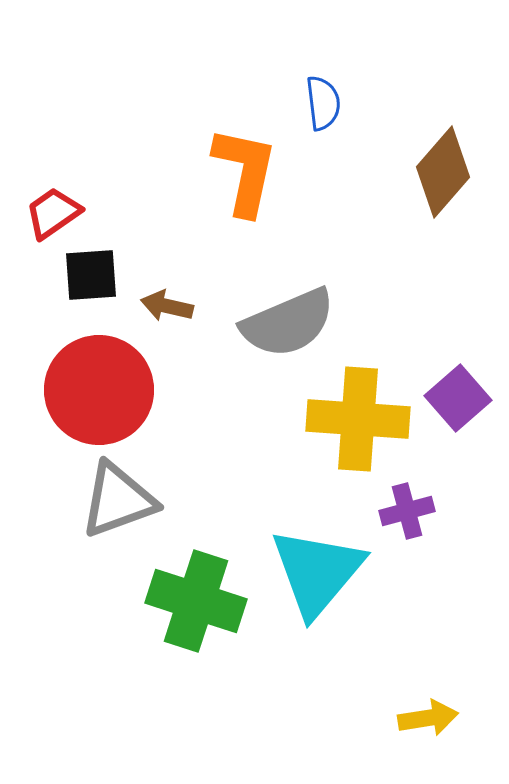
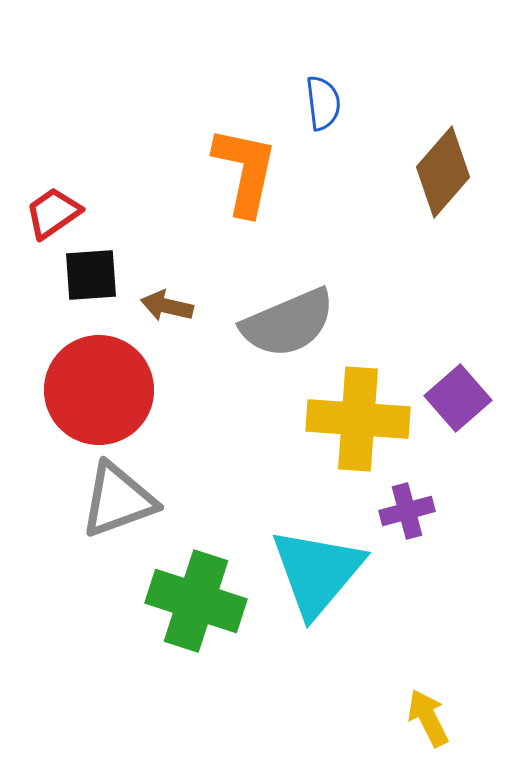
yellow arrow: rotated 108 degrees counterclockwise
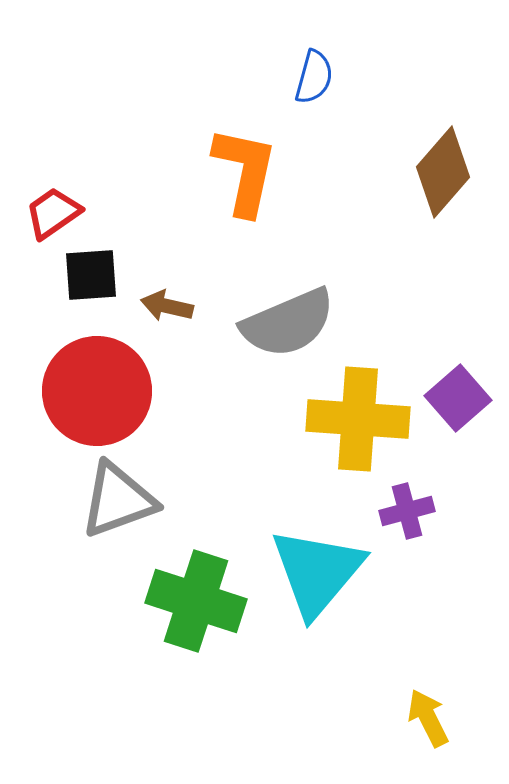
blue semicircle: moved 9 px left, 26 px up; rotated 22 degrees clockwise
red circle: moved 2 px left, 1 px down
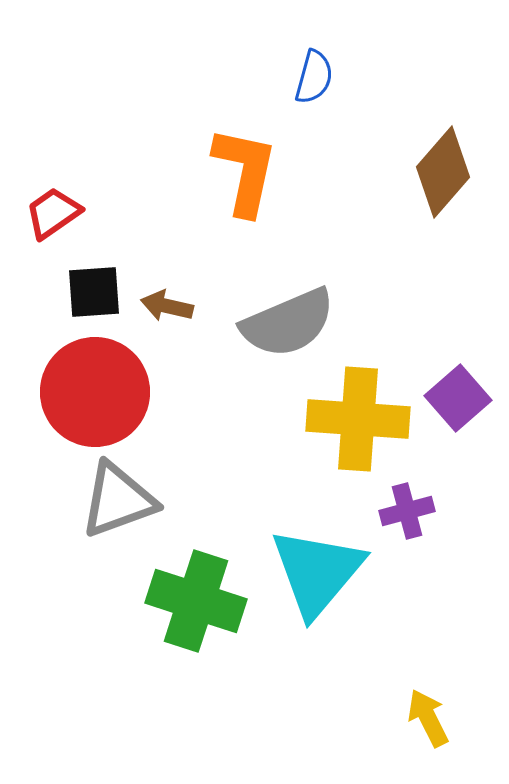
black square: moved 3 px right, 17 px down
red circle: moved 2 px left, 1 px down
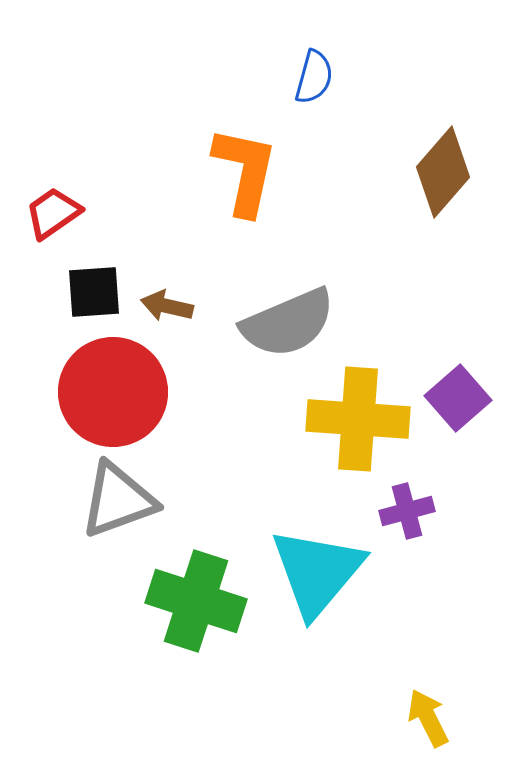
red circle: moved 18 px right
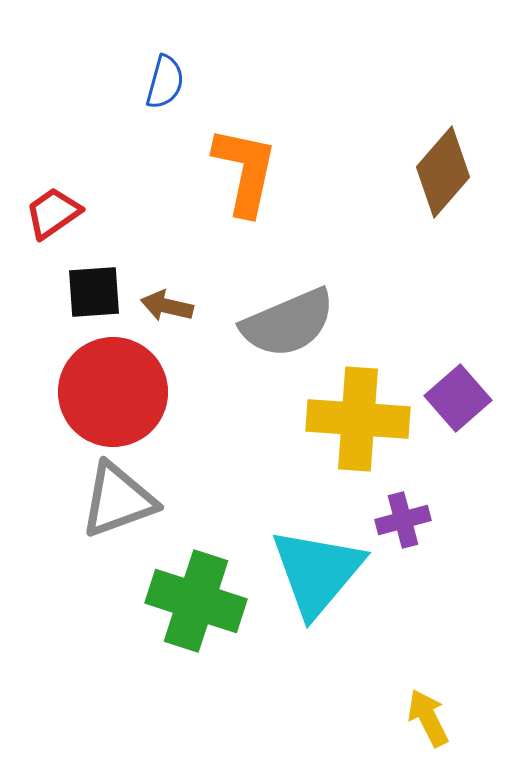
blue semicircle: moved 149 px left, 5 px down
purple cross: moved 4 px left, 9 px down
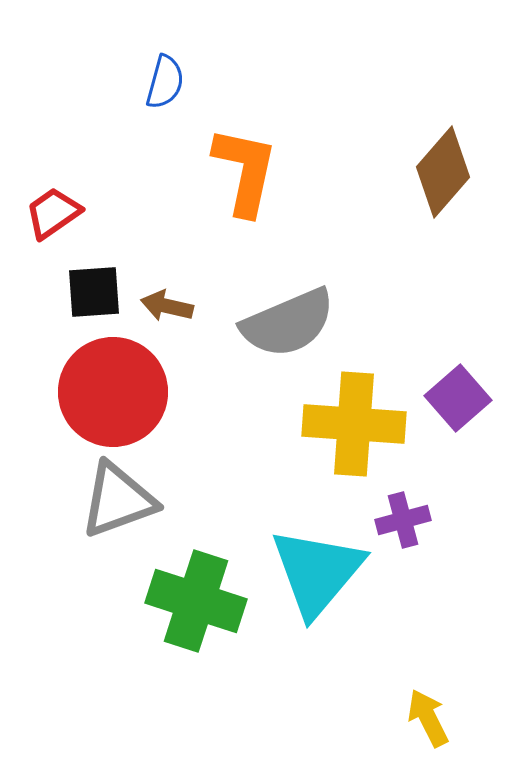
yellow cross: moved 4 px left, 5 px down
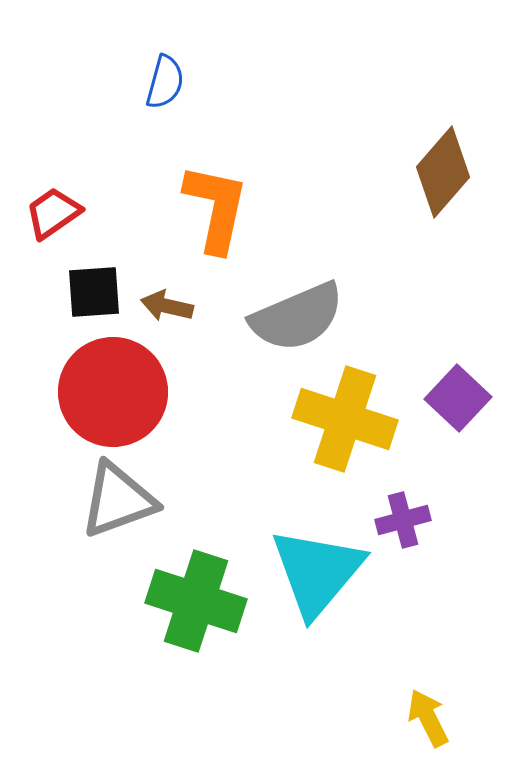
orange L-shape: moved 29 px left, 37 px down
gray semicircle: moved 9 px right, 6 px up
purple square: rotated 6 degrees counterclockwise
yellow cross: moved 9 px left, 5 px up; rotated 14 degrees clockwise
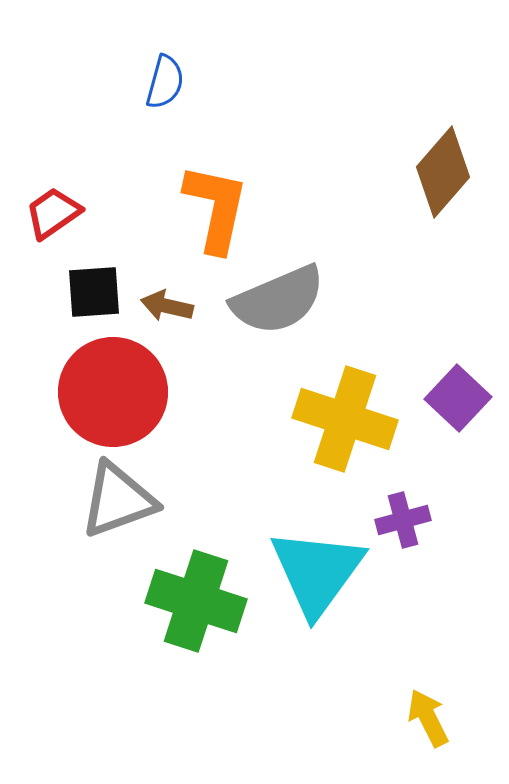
gray semicircle: moved 19 px left, 17 px up
cyan triangle: rotated 4 degrees counterclockwise
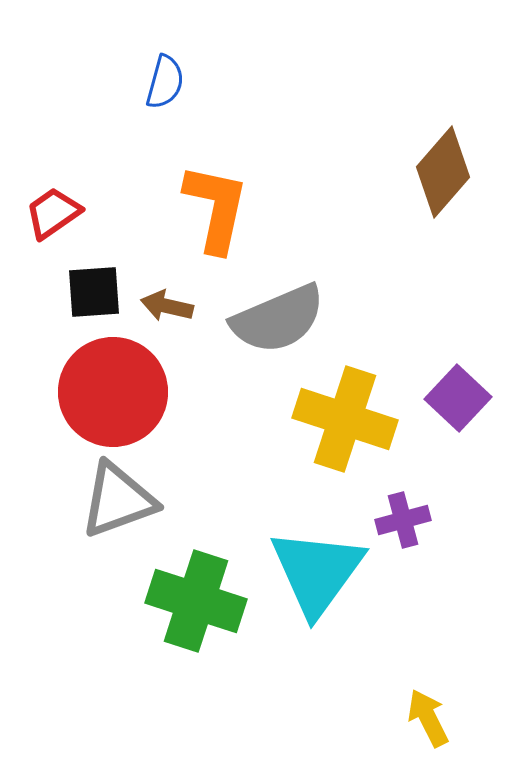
gray semicircle: moved 19 px down
